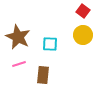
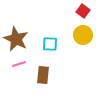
brown star: moved 2 px left, 2 px down
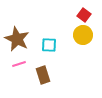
red square: moved 1 px right, 4 px down
brown star: moved 1 px right
cyan square: moved 1 px left, 1 px down
brown rectangle: rotated 24 degrees counterclockwise
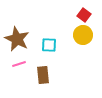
brown rectangle: rotated 12 degrees clockwise
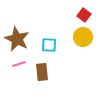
yellow circle: moved 2 px down
brown rectangle: moved 1 px left, 3 px up
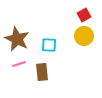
red square: rotated 24 degrees clockwise
yellow circle: moved 1 px right, 1 px up
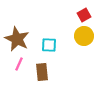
pink line: rotated 48 degrees counterclockwise
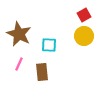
brown star: moved 2 px right, 5 px up
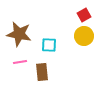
brown star: rotated 15 degrees counterclockwise
pink line: moved 1 px right, 2 px up; rotated 56 degrees clockwise
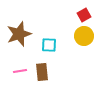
brown star: rotated 30 degrees counterclockwise
pink line: moved 9 px down
